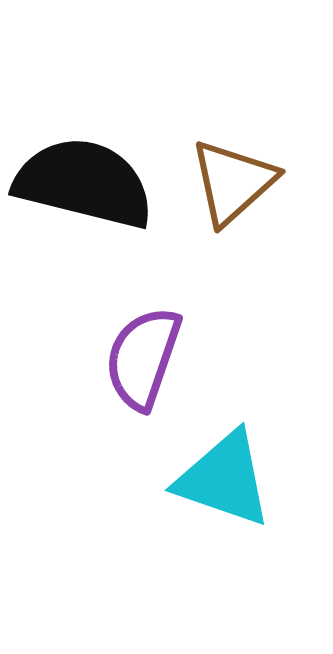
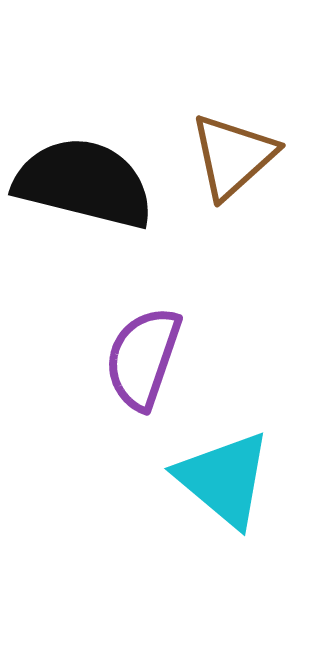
brown triangle: moved 26 px up
cyan triangle: rotated 21 degrees clockwise
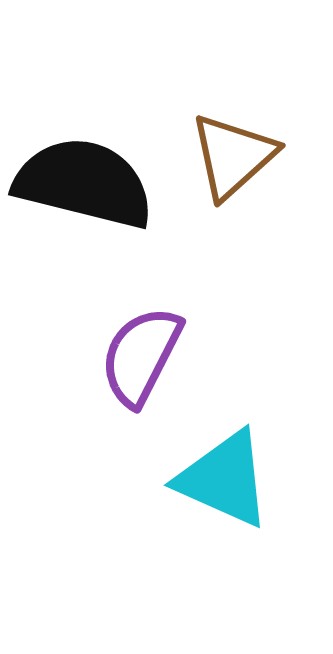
purple semicircle: moved 2 px left, 2 px up; rotated 8 degrees clockwise
cyan triangle: rotated 16 degrees counterclockwise
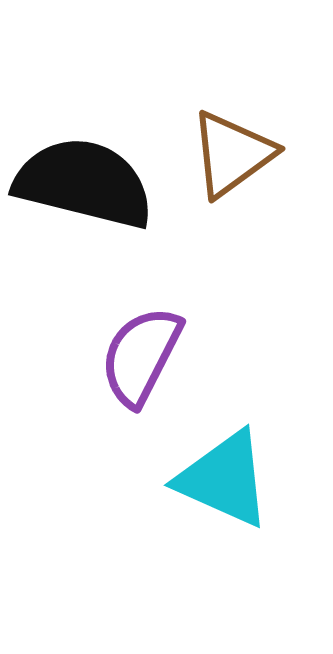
brown triangle: moved 1 px left, 2 px up; rotated 6 degrees clockwise
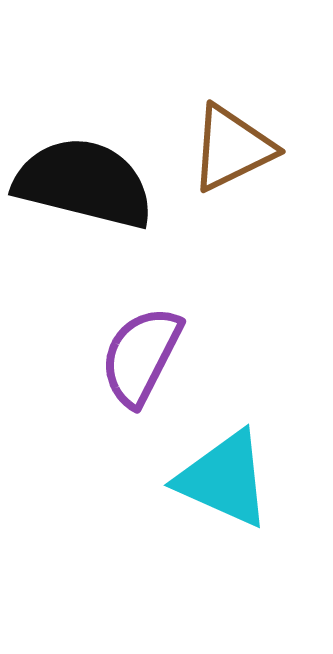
brown triangle: moved 6 px up; rotated 10 degrees clockwise
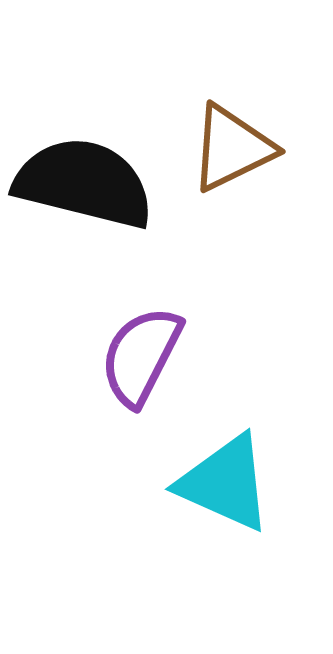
cyan triangle: moved 1 px right, 4 px down
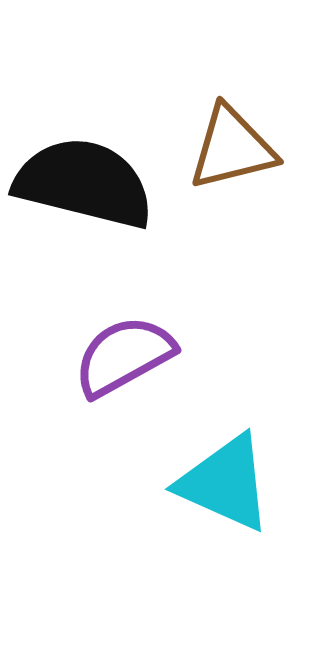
brown triangle: rotated 12 degrees clockwise
purple semicircle: moved 17 px left; rotated 34 degrees clockwise
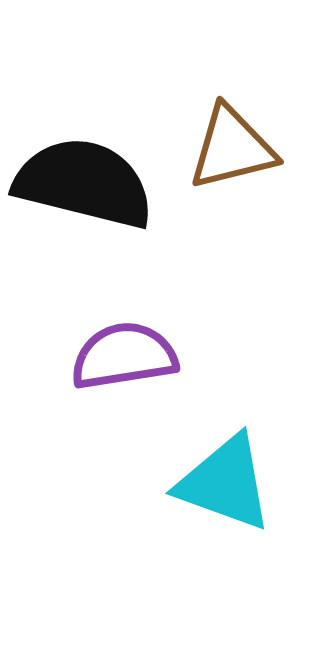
purple semicircle: rotated 20 degrees clockwise
cyan triangle: rotated 4 degrees counterclockwise
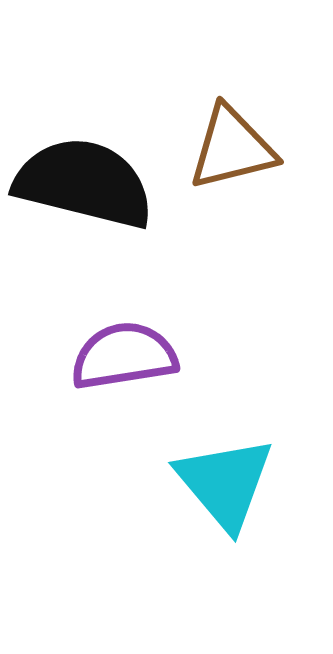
cyan triangle: rotated 30 degrees clockwise
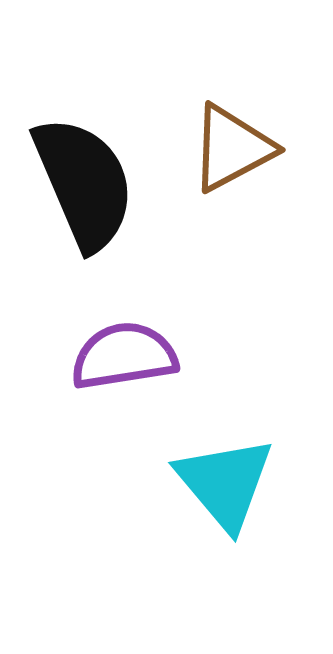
brown triangle: rotated 14 degrees counterclockwise
black semicircle: rotated 53 degrees clockwise
